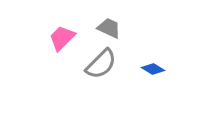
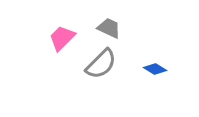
blue diamond: moved 2 px right
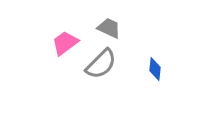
pink trapezoid: moved 3 px right, 5 px down; rotated 8 degrees clockwise
blue diamond: rotated 65 degrees clockwise
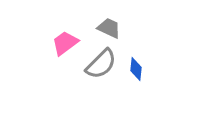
blue diamond: moved 19 px left
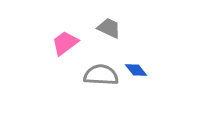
gray semicircle: moved 11 px down; rotated 132 degrees counterclockwise
blue diamond: moved 1 px down; rotated 45 degrees counterclockwise
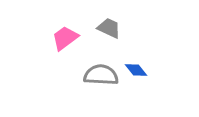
pink trapezoid: moved 5 px up
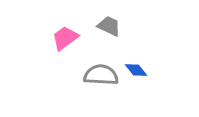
gray trapezoid: moved 2 px up
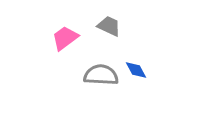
blue diamond: rotated 10 degrees clockwise
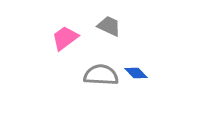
blue diamond: moved 3 px down; rotated 15 degrees counterclockwise
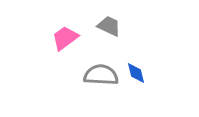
blue diamond: rotated 30 degrees clockwise
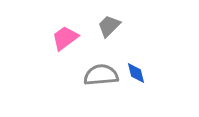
gray trapezoid: rotated 70 degrees counterclockwise
gray semicircle: rotated 8 degrees counterclockwise
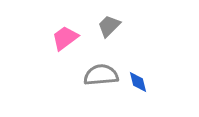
blue diamond: moved 2 px right, 9 px down
